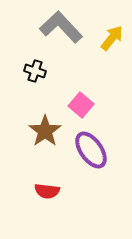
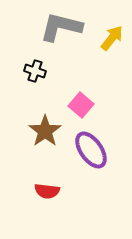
gray L-shape: rotated 33 degrees counterclockwise
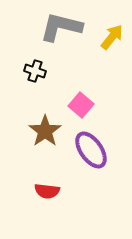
yellow arrow: moved 1 px up
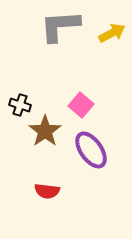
gray L-shape: moved 1 px left, 1 px up; rotated 18 degrees counterclockwise
yellow arrow: moved 4 px up; rotated 24 degrees clockwise
black cross: moved 15 px left, 34 px down
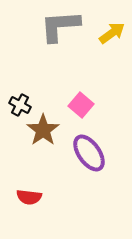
yellow arrow: rotated 8 degrees counterclockwise
black cross: rotated 10 degrees clockwise
brown star: moved 2 px left, 1 px up
purple ellipse: moved 2 px left, 3 px down
red semicircle: moved 18 px left, 6 px down
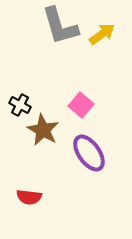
gray L-shape: rotated 102 degrees counterclockwise
yellow arrow: moved 10 px left, 1 px down
brown star: rotated 8 degrees counterclockwise
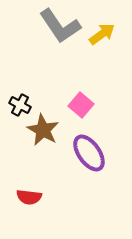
gray L-shape: rotated 18 degrees counterclockwise
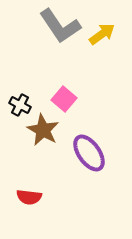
pink square: moved 17 px left, 6 px up
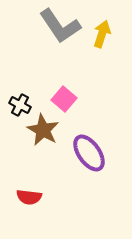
yellow arrow: rotated 36 degrees counterclockwise
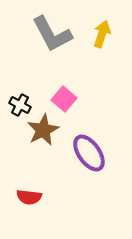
gray L-shape: moved 8 px left, 8 px down; rotated 6 degrees clockwise
brown star: rotated 16 degrees clockwise
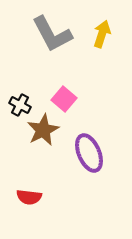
purple ellipse: rotated 12 degrees clockwise
